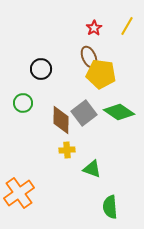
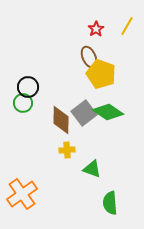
red star: moved 2 px right, 1 px down
black circle: moved 13 px left, 18 px down
yellow pentagon: rotated 12 degrees clockwise
green diamond: moved 11 px left
orange cross: moved 3 px right, 1 px down
green semicircle: moved 4 px up
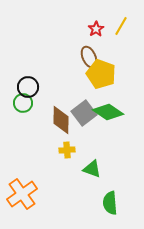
yellow line: moved 6 px left
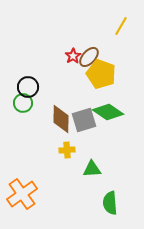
red star: moved 23 px left, 27 px down
brown ellipse: rotated 65 degrees clockwise
gray square: moved 7 px down; rotated 20 degrees clockwise
brown diamond: moved 1 px up
green triangle: rotated 24 degrees counterclockwise
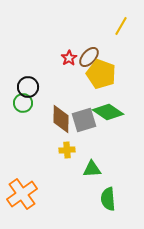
red star: moved 4 px left, 2 px down
green semicircle: moved 2 px left, 4 px up
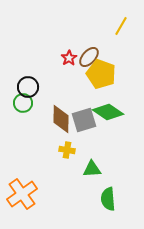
yellow cross: rotated 14 degrees clockwise
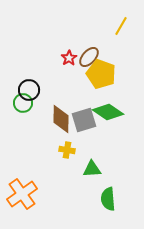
black circle: moved 1 px right, 3 px down
